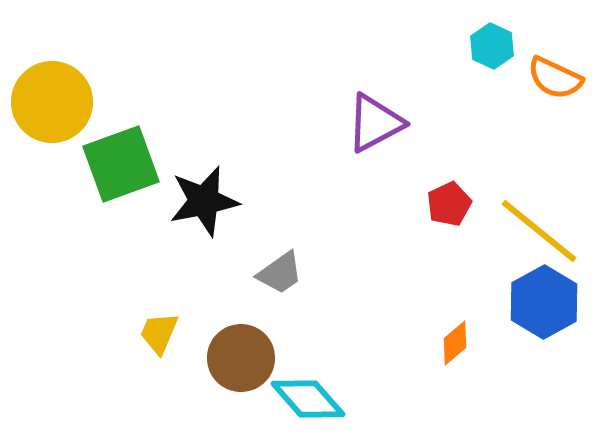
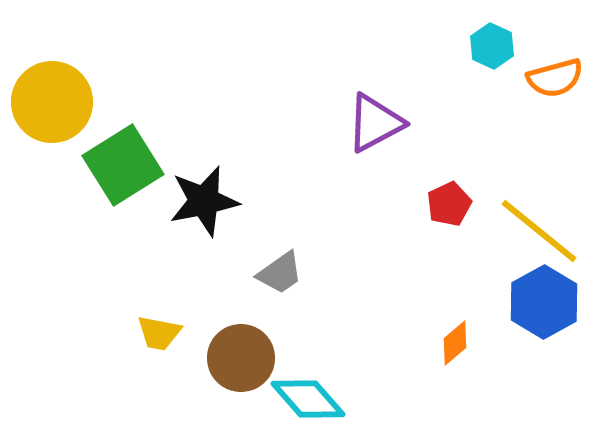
orange semicircle: rotated 40 degrees counterclockwise
green square: moved 2 px right, 1 px down; rotated 12 degrees counterclockwise
yellow trapezoid: rotated 102 degrees counterclockwise
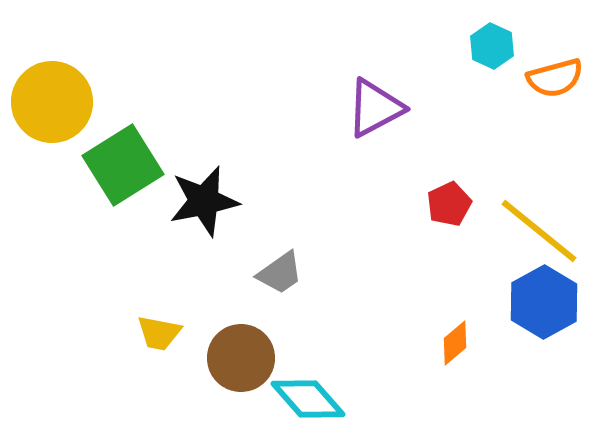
purple triangle: moved 15 px up
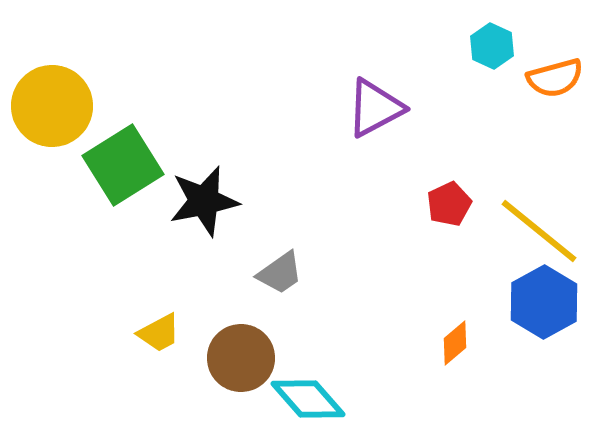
yellow circle: moved 4 px down
yellow trapezoid: rotated 39 degrees counterclockwise
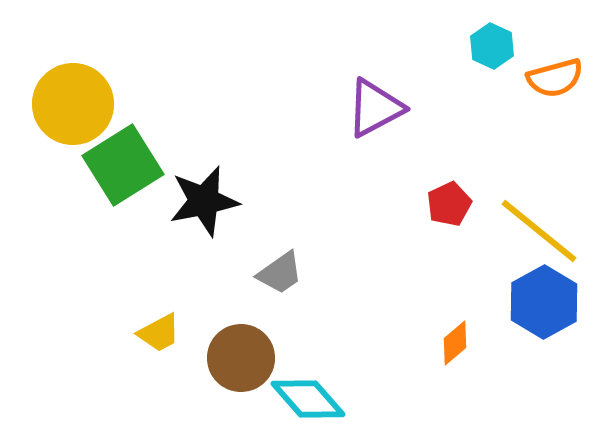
yellow circle: moved 21 px right, 2 px up
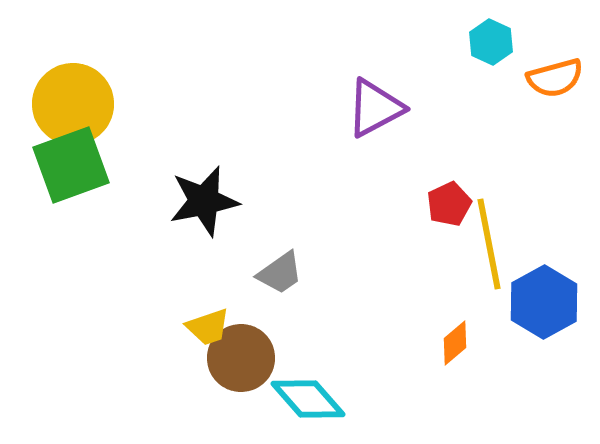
cyan hexagon: moved 1 px left, 4 px up
green square: moved 52 px left; rotated 12 degrees clockwise
yellow line: moved 50 px left, 13 px down; rotated 40 degrees clockwise
yellow trapezoid: moved 49 px right, 6 px up; rotated 9 degrees clockwise
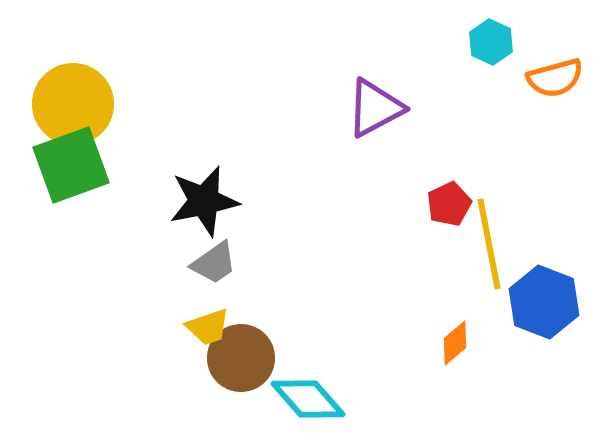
gray trapezoid: moved 66 px left, 10 px up
blue hexagon: rotated 10 degrees counterclockwise
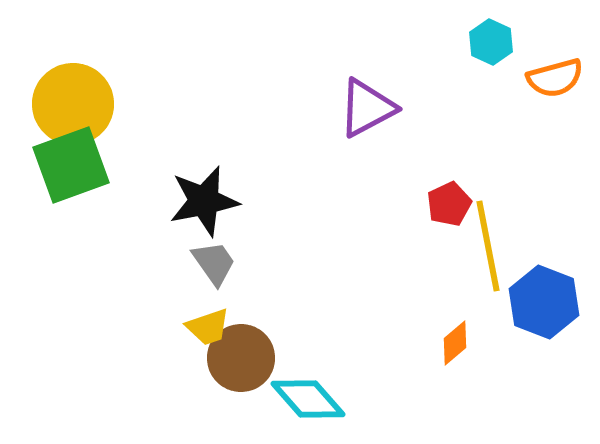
purple triangle: moved 8 px left
yellow line: moved 1 px left, 2 px down
gray trapezoid: rotated 90 degrees counterclockwise
